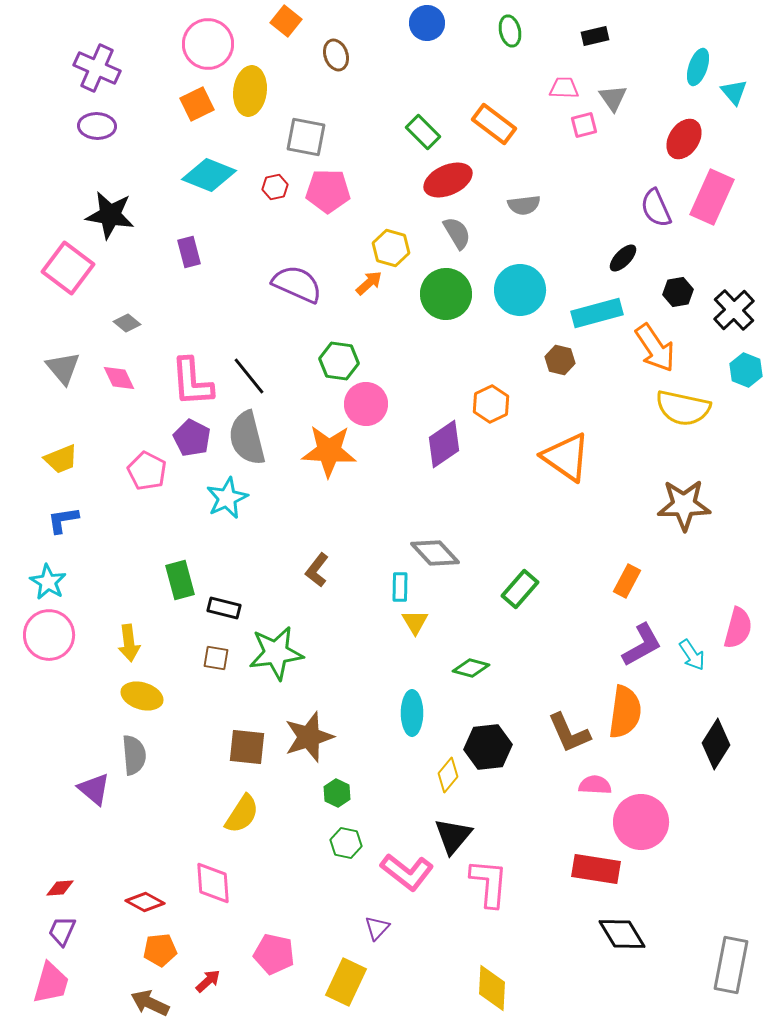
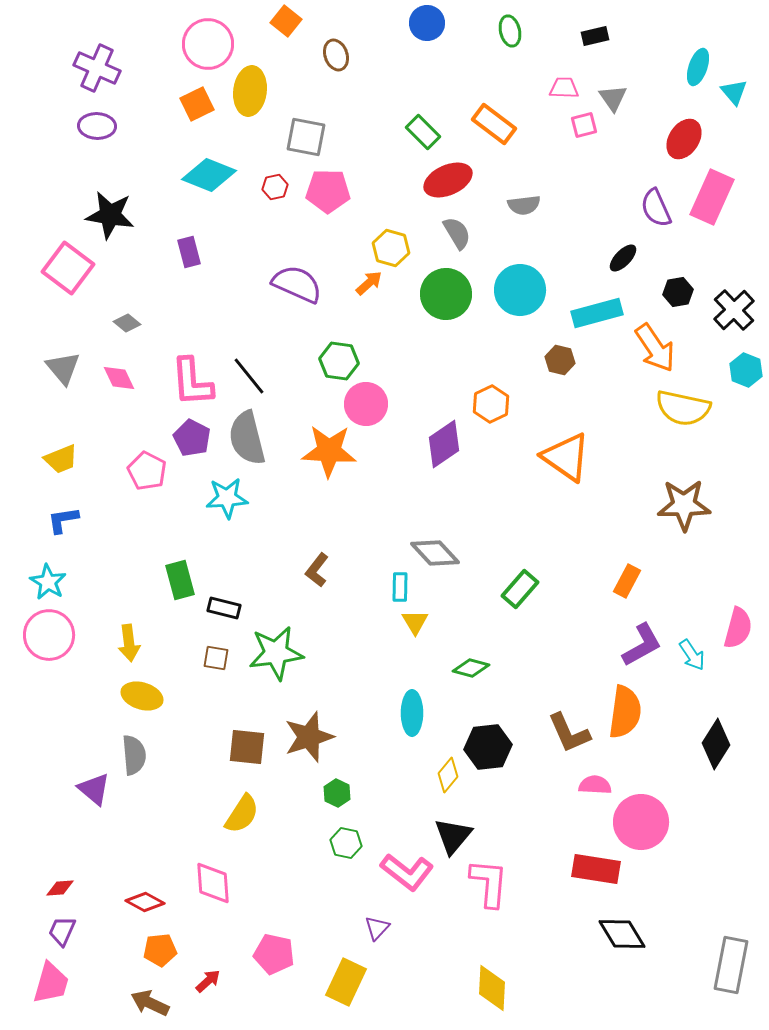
cyan star at (227, 498): rotated 21 degrees clockwise
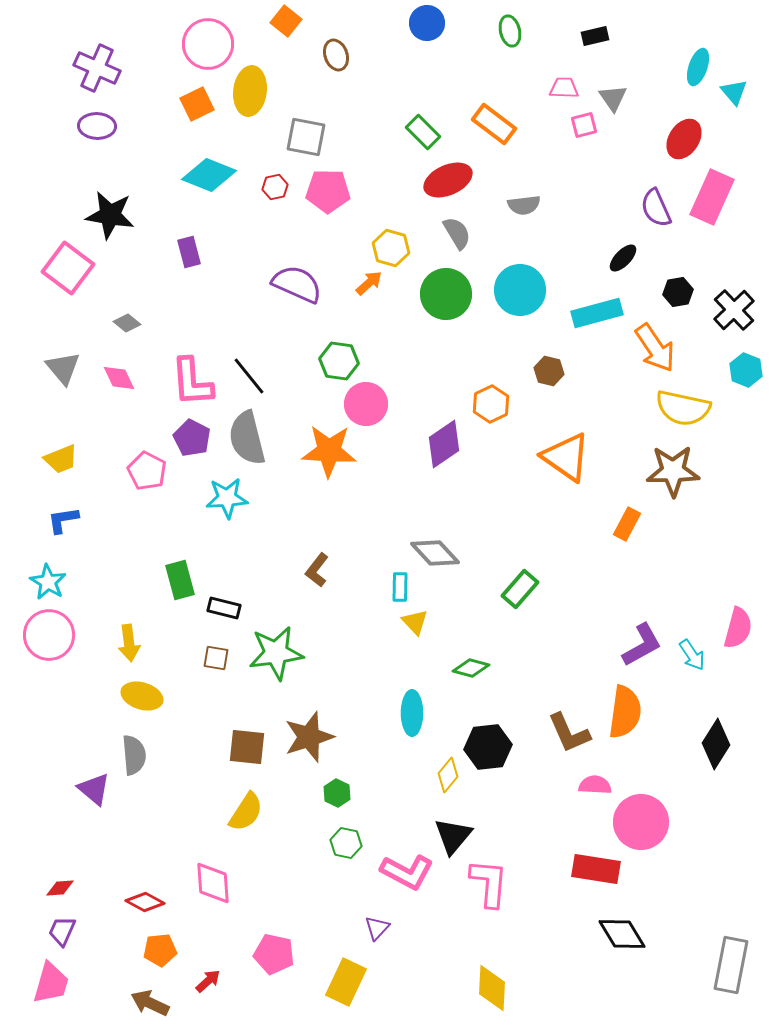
brown hexagon at (560, 360): moved 11 px left, 11 px down
brown star at (684, 505): moved 11 px left, 34 px up
orange rectangle at (627, 581): moved 57 px up
yellow triangle at (415, 622): rotated 12 degrees counterclockwise
yellow semicircle at (242, 814): moved 4 px right, 2 px up
pink L-shape at (407, 872): rotated 10 degrees counterclockwise
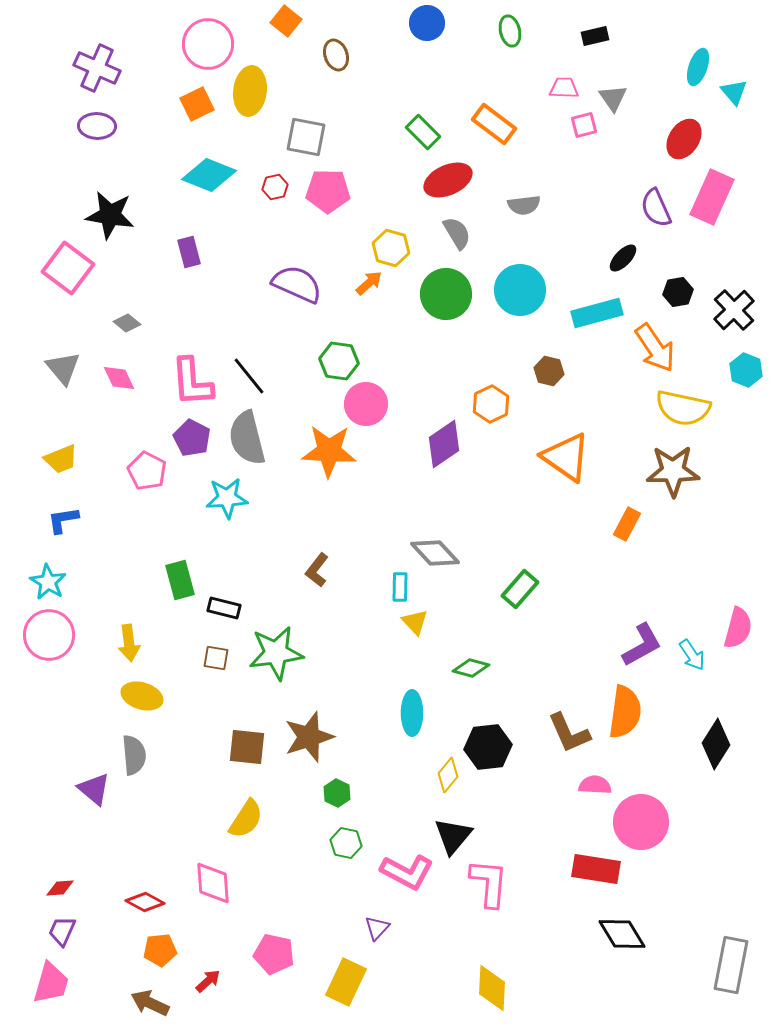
yellow semicircle at (246, 812): moved 7 px down
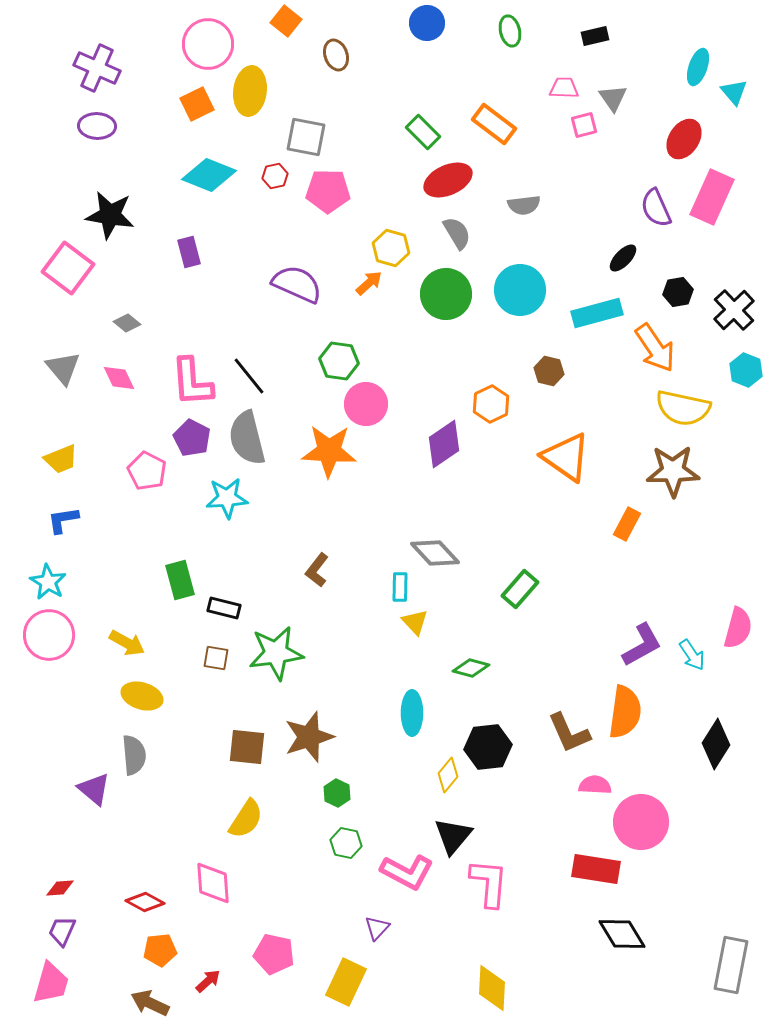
red hexagon at (275, 187): moved 11 px up
yellow arrow at (129, 643): moved 2 px left; rotated 54 degrees counterclockwise
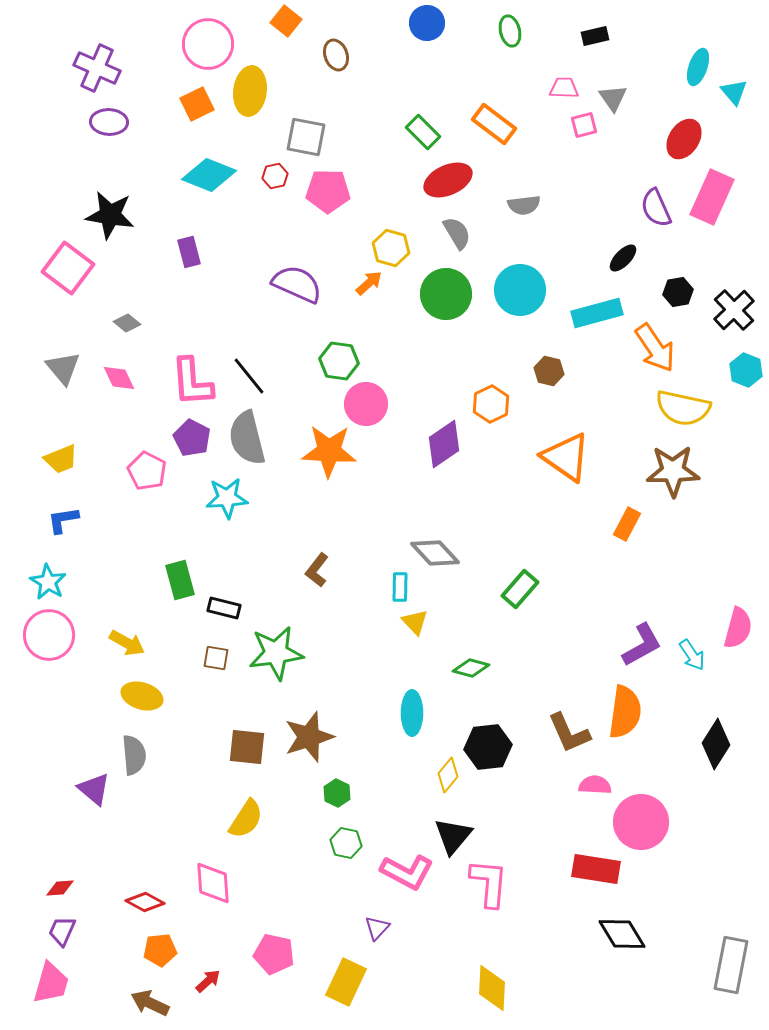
purple ellipse at (97, 126): moved 12 px right, 4 px up
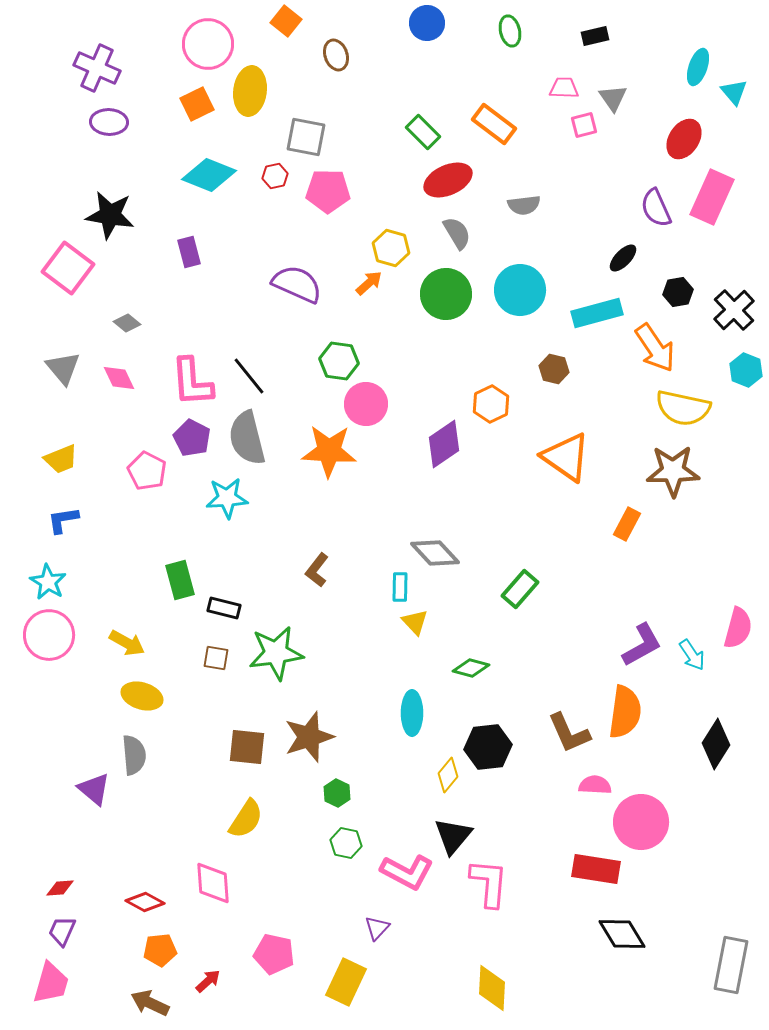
brown hexagon at (549, 371): moved 5 px right, 2 px up
